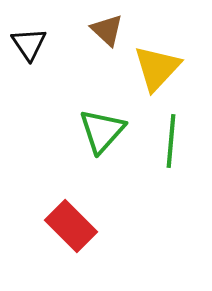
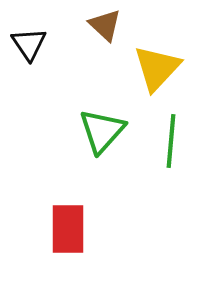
brown triangle: moved 2 px left, 5 px up
red rectangle: moved 3 px left, 3 px down; rotated 45 degrees clockwise
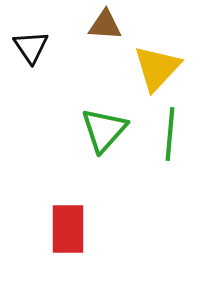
brown triangle: rotated 39 degrees counterclockwise
black triangle: moved 2 px right, 3 px down
green triangle: moved 2 px right, 1 px up
green line: moved 1 px left, 7 px up
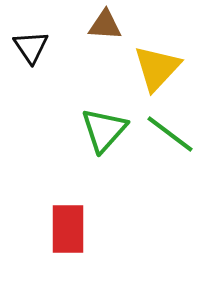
green line: rotated 58 degrees counterclockwise
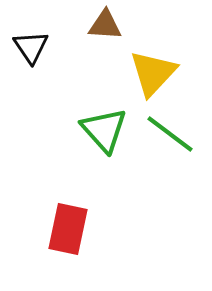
yellow triangle: moved 4 px left, 5 px down
green triangle: rotated 24 degrees counterclockwise
red rectangle: rotated 12 degrees clockwise
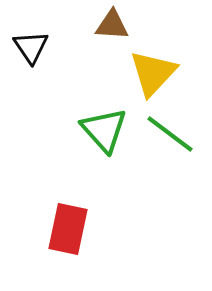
brown triangle: moved 7 px right
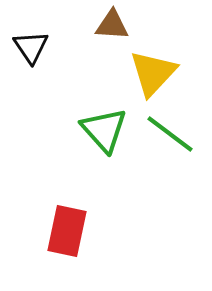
red rectangle: moved 1 px left, 2 px down
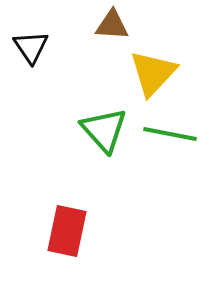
green line: rotated 26 degrees counterclockwise
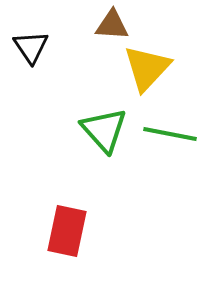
yellow triangle: moved 6 px left, 5 px up
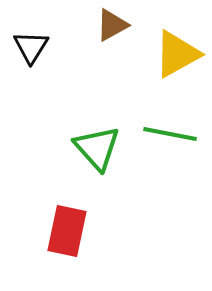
brown triangle: rotated 33 degrees counterclockwise
black triangle: rotated 6 degrees clockwise
yellow triangle: moved 30 px right, 14 px up; rotated 18 degrees clockwise
green triangle: moved 7 px left, 18 px down
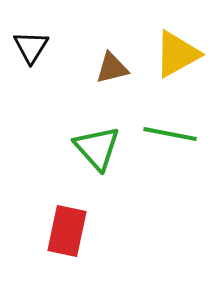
brown triangle: moved 43 px down; rotated 15 degrees clockwise
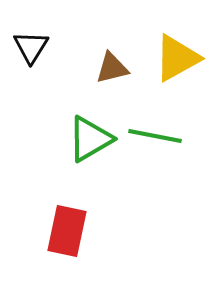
yellow triangle: moved 4 px down
green line: moved 15 px left, 2 px down
green triangle: moved 7 px left, 9 px up; rotated 42 degrees clockwise
